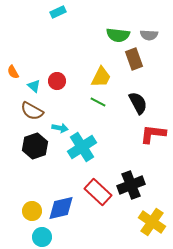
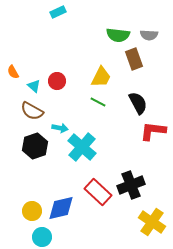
red L-shape: moved 3 px up
cyan cross: rotated 16 degrees counterclockwise
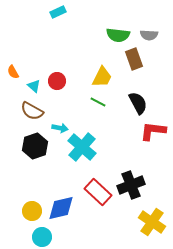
yellow trapezoid: moved 1 px right
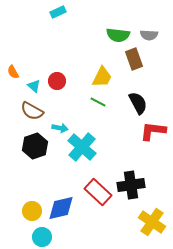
black cross: rotated 12 degrees clockwise
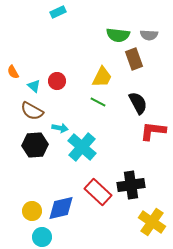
black hexagon: moved 1 px up; rotated 15 degrees clockwise
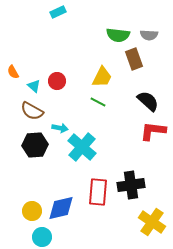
black semicircle: moved 10 px right, 2 px up; rotated 20 degrees counterclockwise
red rectangle: rotated 52 degrees clockwise
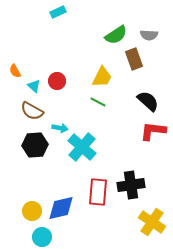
green semicircle: moved 2 px left; rotated 40 degrees counterclockwise
orange semicircle: moved 2 px right, 1 px up
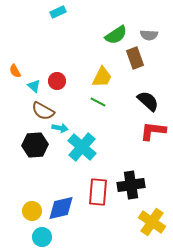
brown rectangle: moved 1 px right, 1 px up
brown semicircle: moved 11 px right
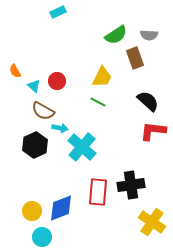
black hexagon: rotated 20 degrees counterclockwise
blue diamond: rotated 8 degrees counterclockwise
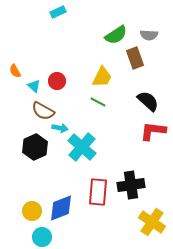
black hexagon: moved 2 px down
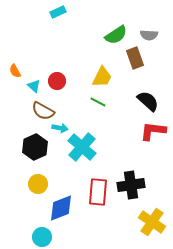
yellow circle: moved 6 px right, 27 px up
